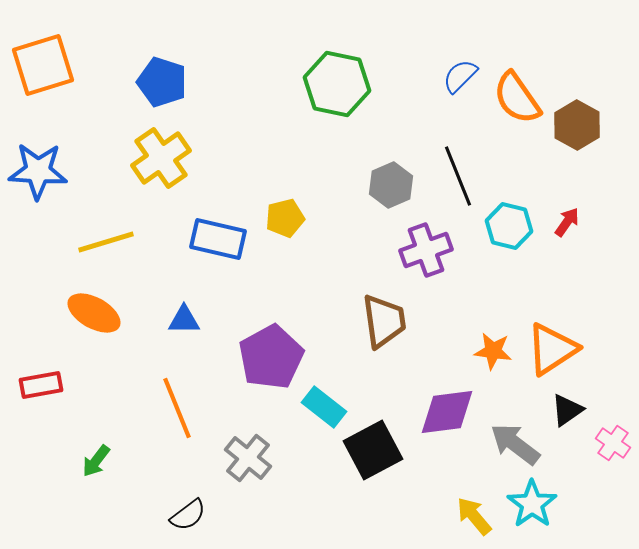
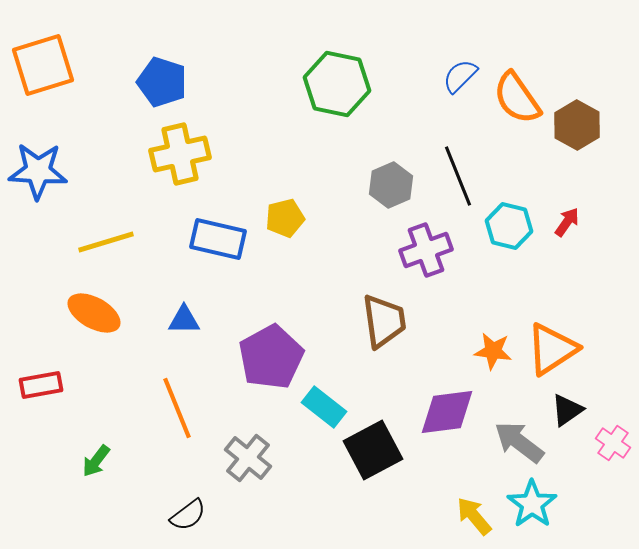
yellow cross: moved 19 px right, 4 px up; rotated 22 degrees clockwise
gray arrow: moved 4 px right, 2 px up
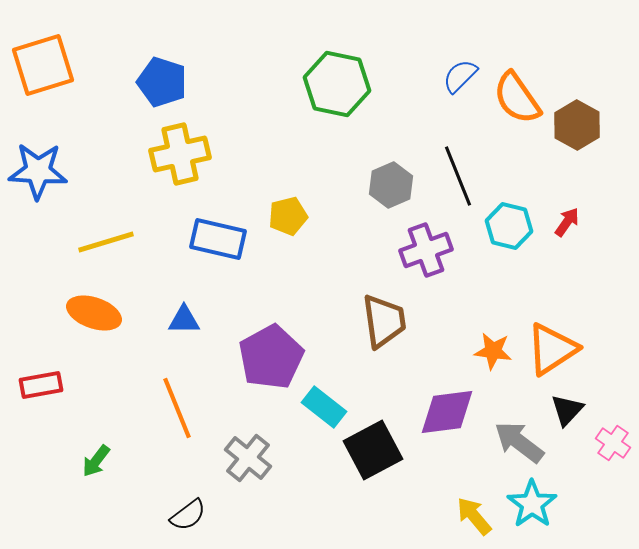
yellow pentagon: moved 3 px right, 2 px up
orange ellipse: rotated 10 degrees counterclockwise
black triangle: rotated 12 degrees counterclockwise
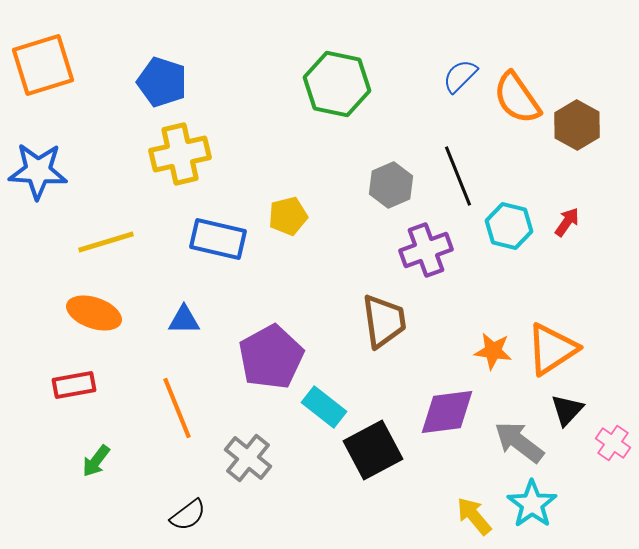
red rectangle: moved 33 px right
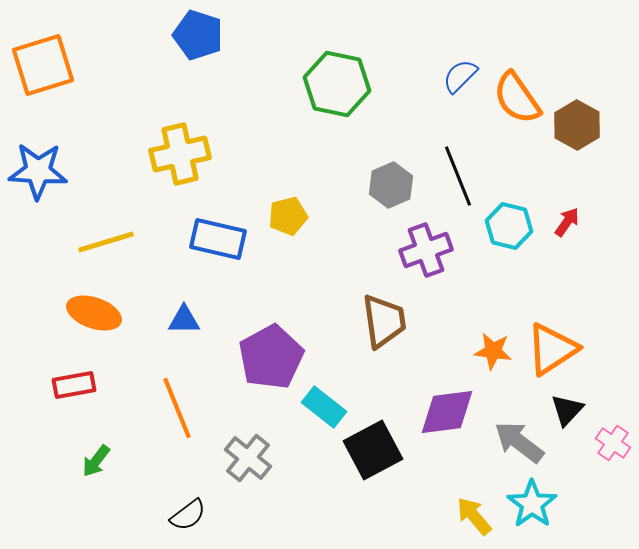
blue pentagon: moved 36 px right, 47 px up
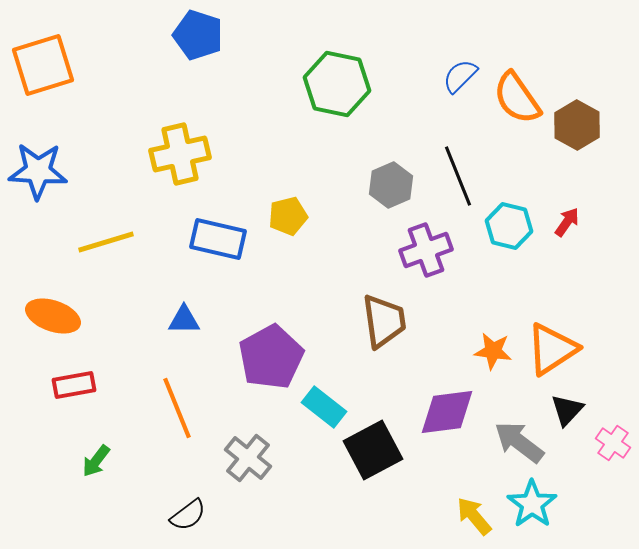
orange ellipse: moved 41 px left, 3 px down
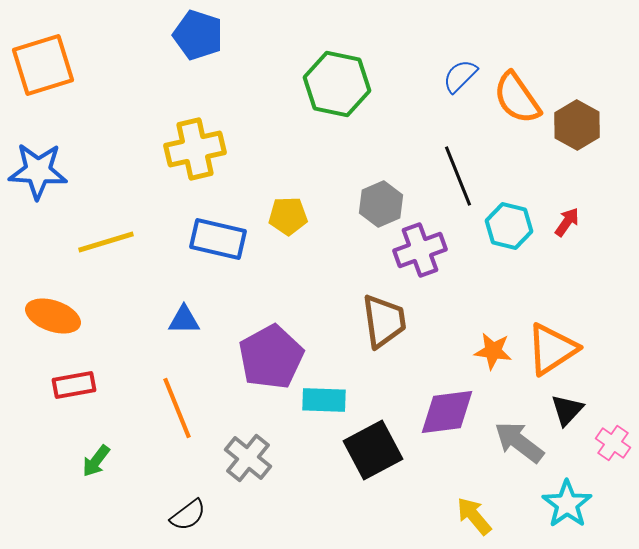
yellow cross: moved 15 px right, 5 px up
gray hexagon: moved 10 px left, 19 px down
yellow pentagon: rotated 12 degrees clockwise
purple cross: moved 6 px left
cyan rectangle: moved 7 px up; rotated 36 degrees counterclockwise
cyan star: moved 35 px right
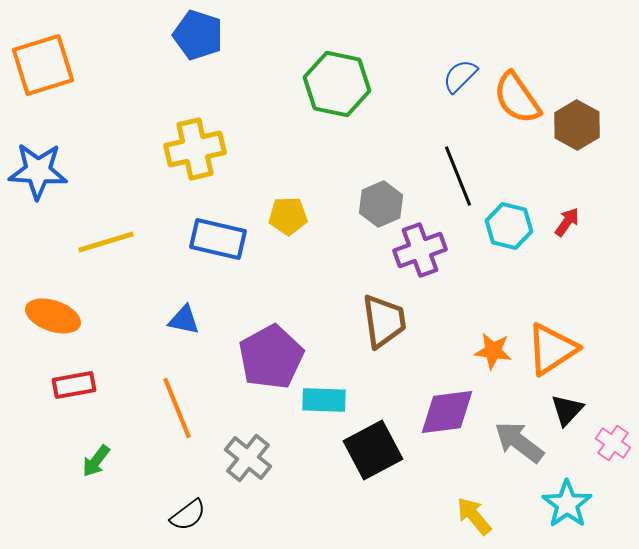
blue triangle: rotated 12 degrees clockwise
